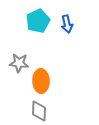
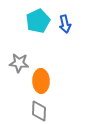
blue arrow: moved 2 px left
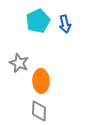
gray star: rotated 18 degrees clockwise
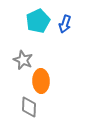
blue arrow: rotated 30 degrees clockwise
gray star: moved 4 px right, 3 px up
gray diamond: moved 10 px left, 4 px up
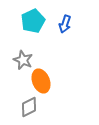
cyan pentagon: moved 5 px left
orange ellipse: rotated 20 degrees counterclockwise
gray diamond: rotated 60 degrees clockwise
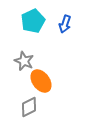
gray star: moved 1 px right, 1 px down
orange ellipse: rotated 15 degrees counterclockwise
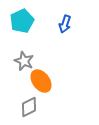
cyan pentagon: moved 11 px left
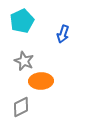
blue arrow: moved 2 px left, 10 px down
orange ellipse: rotated 55 degrees counterclockwise
gray diamond: moved 8 px left
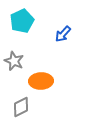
blue arrow: rotated 24 degrees clockwise
gray star: moved 10 px left
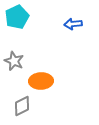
cyan pentagon: moved 5 px left, 4 px up
blue arrow: moved 10 px right, 10 px up; rotated 42 degrees clockwise
gray diamond: moved 1 px right, 1 px up
